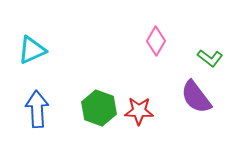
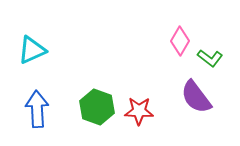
pink diamond: moved 24 px right
green hexagon: moved 2 px left, 1 px up
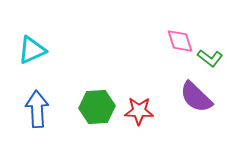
pink diamond: rotated 48 degrees counterclockwise
purple semicircle: rotated 9 degrees counterclockwise
green hexagon: rotated 24 degrees counterclockwise
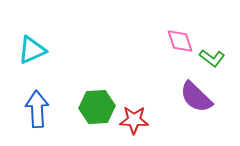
green L-shape: moved 2 px right
red star: moved 5 px left, 9 px down
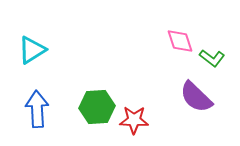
cyan triangle: rotated 8 degrees counterclockwise
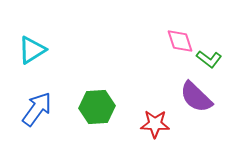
green L-shape: moved 3 px left, 1 px down
blue arrow: rotated 39 degrees clockwise
red star: moved 21 px right, 4 px down
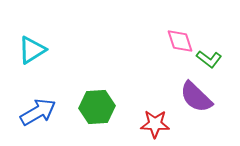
blue arrow: moved 1 px right, 3 px down; rotated 24 degrees clockwise
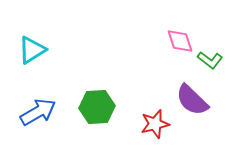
green L-shape: moved 1 px right, 1 px down
purple semicircle: moved 4 px left, 3 px down
red star: rotated 16 degrees counterclockwise
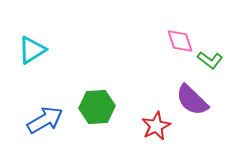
blue arrow: moved 7 px right, 8 px down
red star: moved 1 px right, 2 px down; rotated 12 degrees counterclockwise
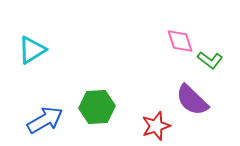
red star: rotated 8 degrees clockwise
